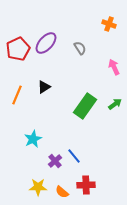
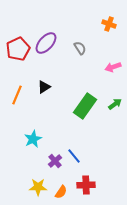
pink arrow: moved 1 px left; rotated 84 degrees counterclockwise
orange semicircle: moved 1 px left; rotated 96 degrees counterclockwise
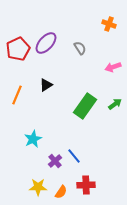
black triangle: moved 2 px right, 2 px up
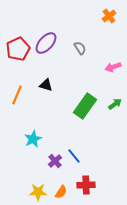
orange cross: moved 8 px up; rotated 32 degrees clockwise
black triangle: rotated 48 degrees clockwise
yellow star: moved 5 px down
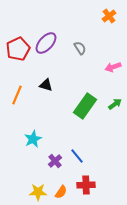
blue line: moved 3 px right
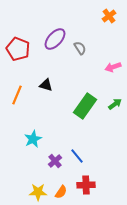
purple ellipse: moved 9 px right, 4 px up
red pentagon: rotated 25 degrees counterclockwise
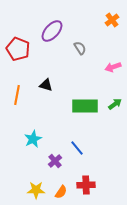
orange cross: moved 3 px right, 4 px down
purple ellipse: moved 3 px left, 8 px up
orange line: rotated 12 degrees counterclockwise
green rectangle: rotated 55 degrees clockwise
blue line: moved 8 px up
yellow star: moved 2 px left, 2 px up
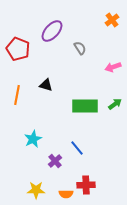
orange semicircle: moved 5 px right, 2 px down; rotated 56 degrees clockwise
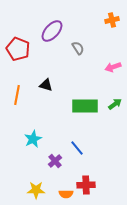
orange cross: rotated 24 degrees clockwise
gray semicircle: moved 2 px left
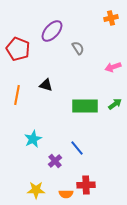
orange cross: moved 1 px left, 2 px up
